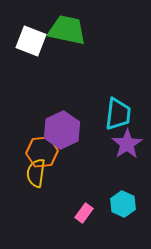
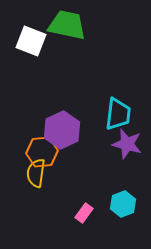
green trapezoid: moved 5 px up
purple star: rotated 24 degrees counterclockwise
cyan hexagon: rotated 15 degrees clockwise
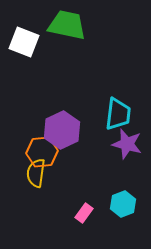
white square: moved 7 px left, 1 px down
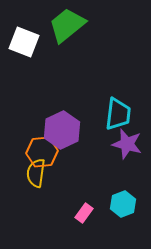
green trapezoid: rotated 51 degrees counterclockwise
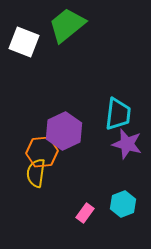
purple hexagon: moved 2 px right, 1 px down
pink rectangle: moved 1 px right
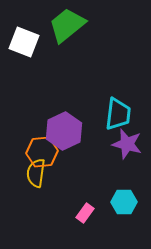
cyan hexagon: moved 1 px right, 2 px up; rotated 20 degrees clockwise
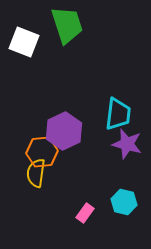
green trapezoid: rotated 111 degrees clockwise
cyan hexagon: rotated 15 degrees clockwise
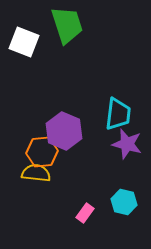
purple hexagon: rotated 12 degrees counterclockwise
yellow semicircle: rotated 88 degrees clockwise
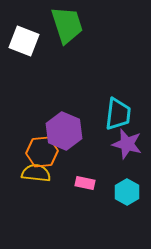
white square: moved 1 px up
cyan hexagon: moved 3 px right, 10 px up; rotated 15 degrees clockwise
pink rectangle: moved 30 px up; rotated 66 degrees clockwise
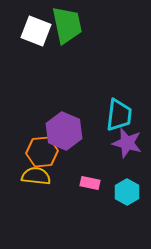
green trapezoid: rotated 6 degrees clockwise
white square: moved 12 px right, 10 px up
cyan trapezoid: moved 1 px right, 1 px down
purple star: moved 1 px up
yellow semicircle: moved 3 px down
pink rectangle: moved 5 px right
